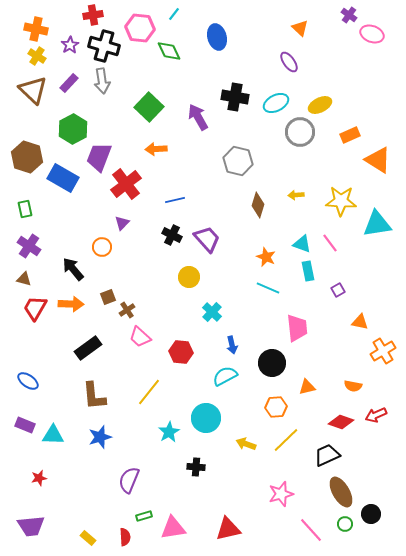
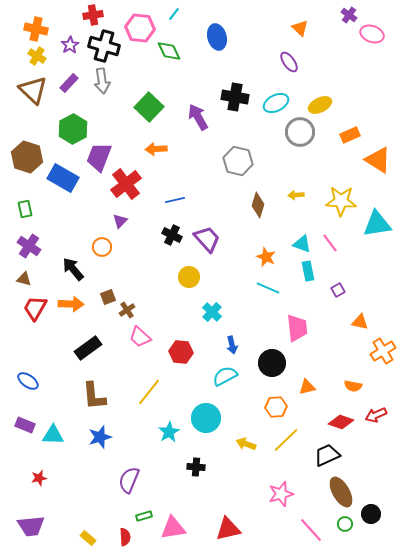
purple triangle at (122, 223): moved 2 px left, 2 px up
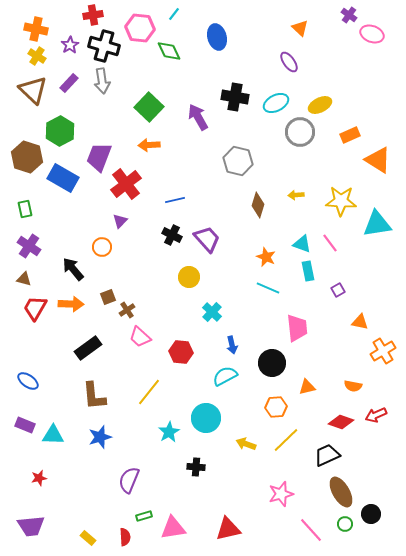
green hexagon at (73, 129): moved 13 px left, 2 px down
orange arrow at (156, 149): moved 7 px left, 4 px up
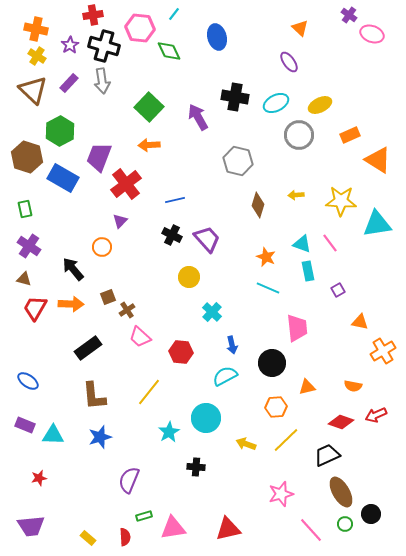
gray circle at (300, 132): moved 1 px left, 3 px down
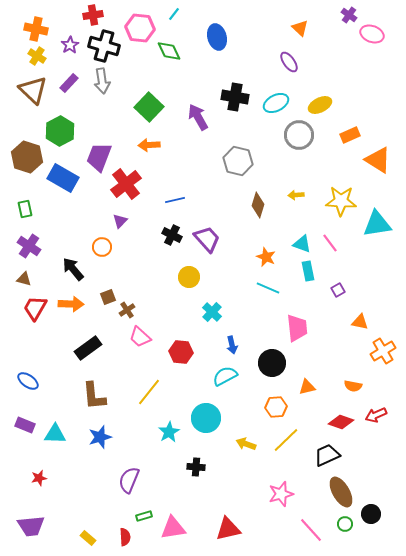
cyan triangle at (53, 435): moved 2 px right, 1 px up
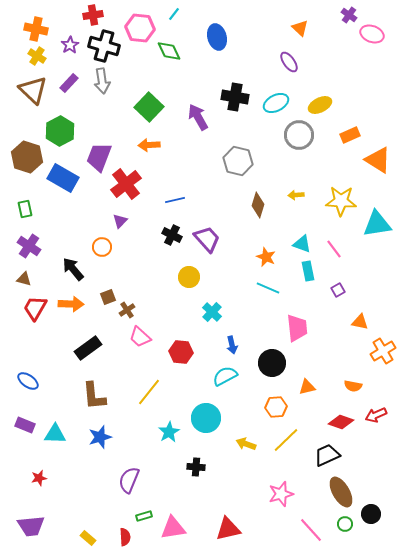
pink line at (330, 243): moved 4 px right, 6 px down
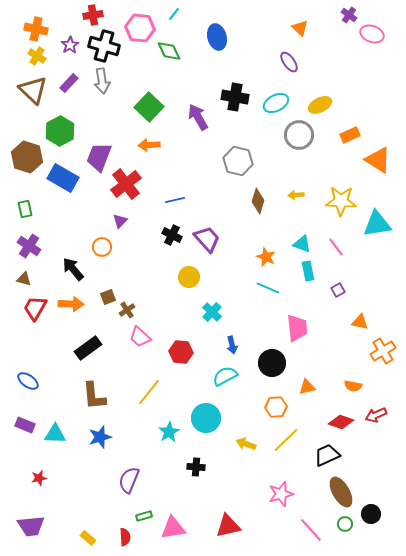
brown diamond at (258, 205): moved 4 px up
pink line at (334, 249): moved 2 px right, 2 px up
red triangle at (228, 529): moved 3 px up
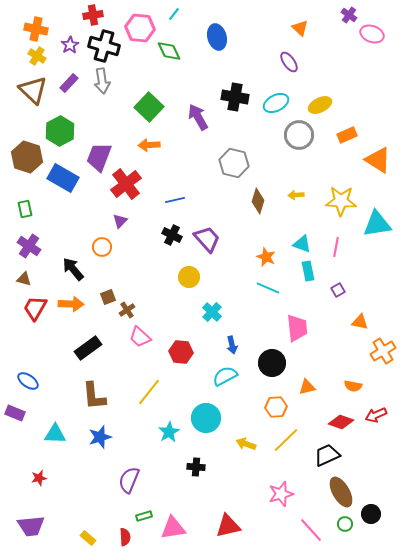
orange rectangle at (350, 135): moved 3 px left
gray hexagon at (238, 161): moved 4 px left, 2 px down
pink line at (336, 247): rotated 48 degrees clockwise
purple rectangle at (25, 425): moved 10 px left, 12 px up
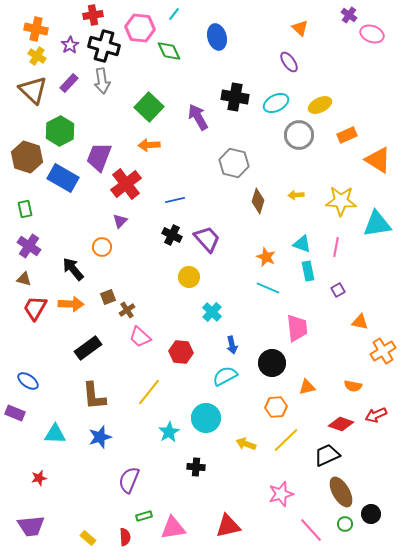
red diamond at (341, 422): moved 2 px down
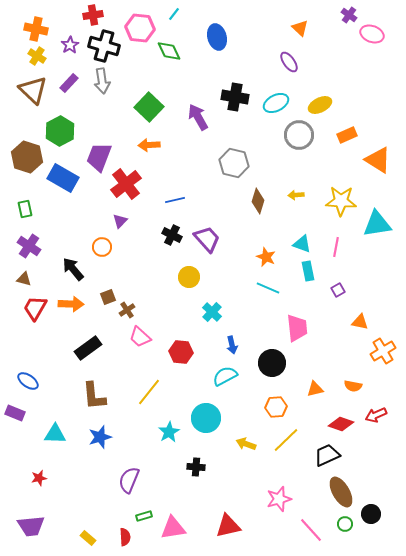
orange triangle at (307, 387): moved 8 px right, 2 px down
pink star at (281, 494): moved 2 px left, 5 px down
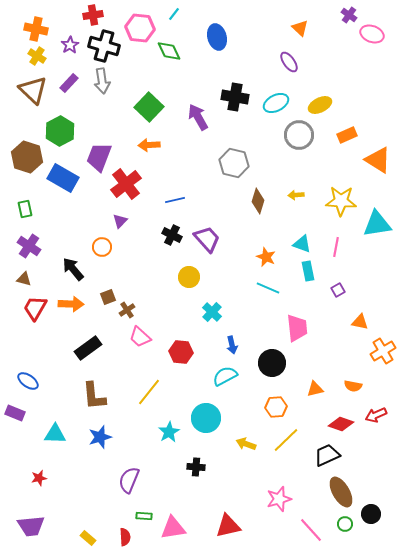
green rectangle at (144, 516): rotated 21 degrees clockwise
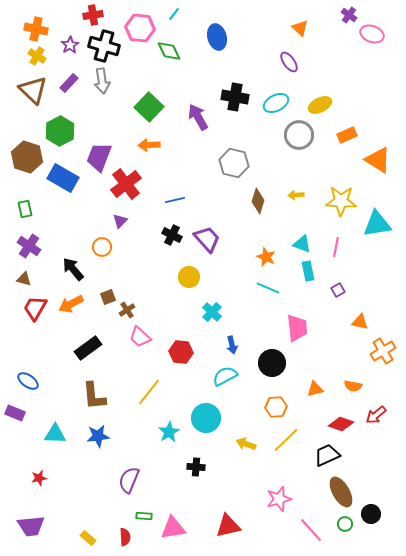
orange arrow at (71, 304): rotated 150 degrees clockwise
red arrow at (376, 415): rotated 15 degrees counterclockwise
blue star at (100, 437): moved 2 px left, 1 px up; rotated 10 degrees clockwise
